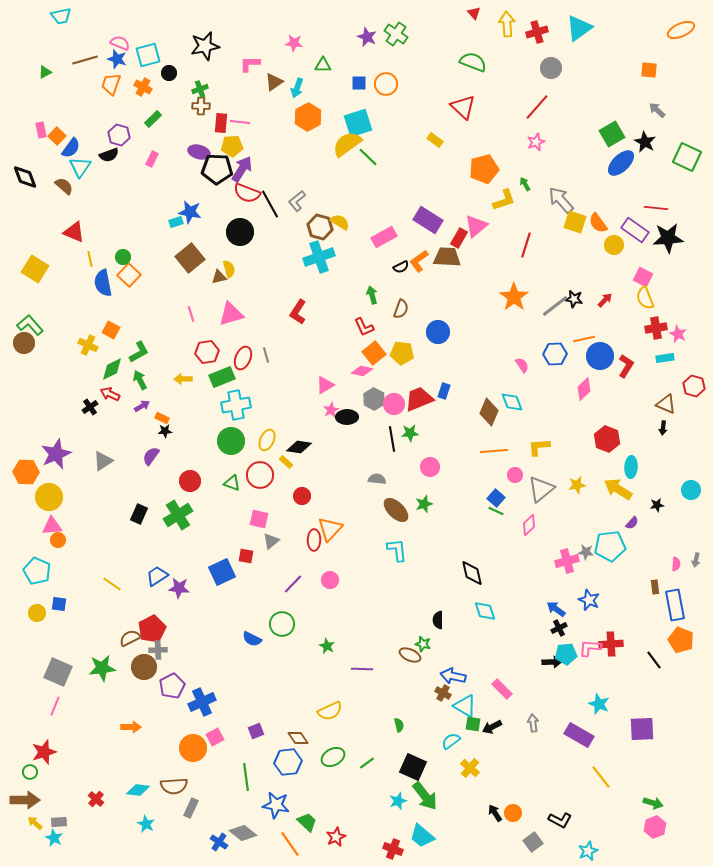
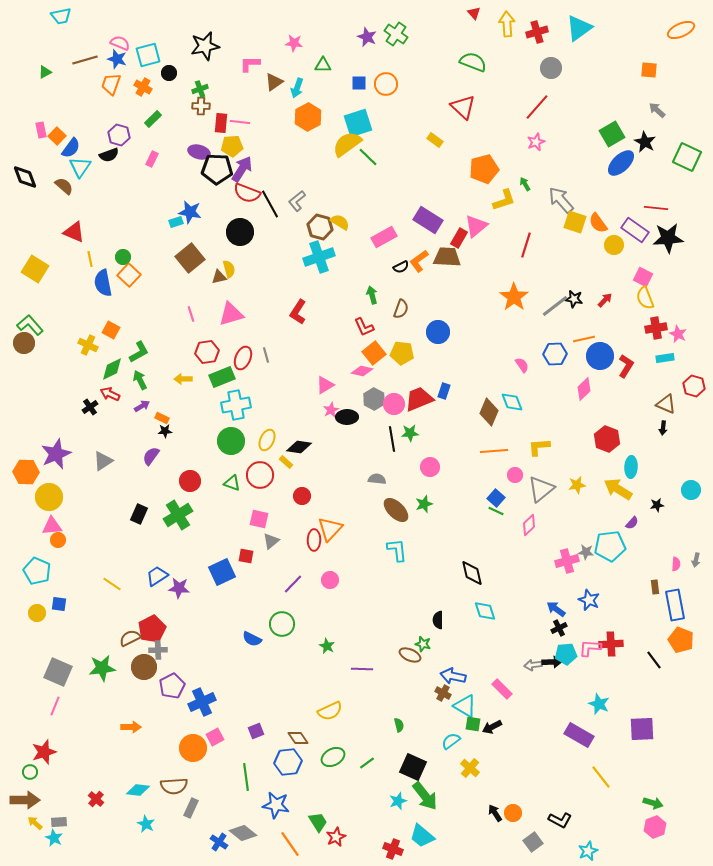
gray arrow at (533, 723): moved 58 px up; rotated 90 degrees counterclockwise
green trapezoid at (307, 822): moved 11 px right; rotated 15 degrees clockwise
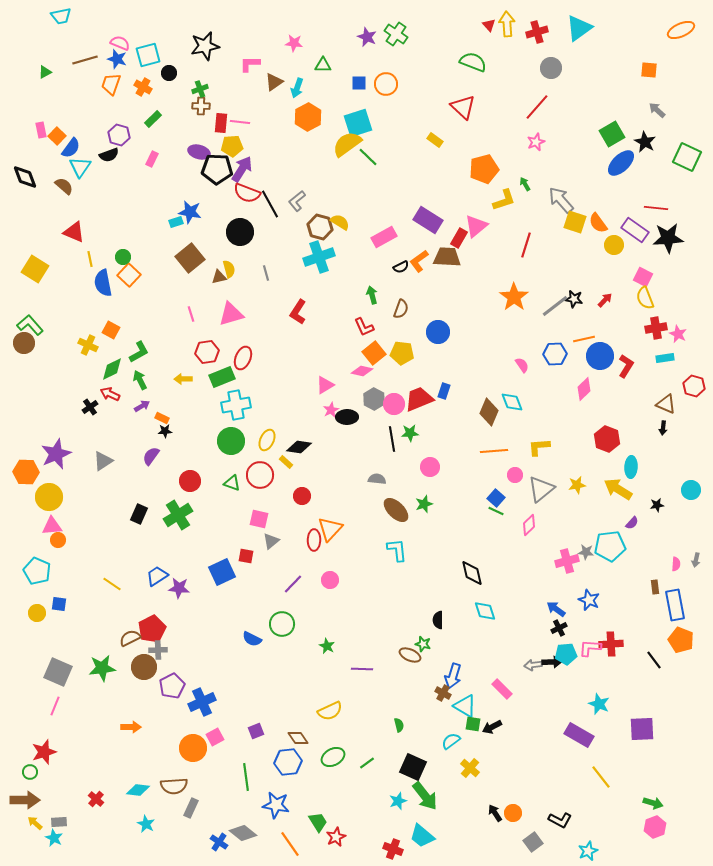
red triangle at (474, 13): moved 15 px right, 12 px down
gray line at (266, 355): moved 82 px up
blue arrow at (453, 676): rotated 85 degrees counterclockwise
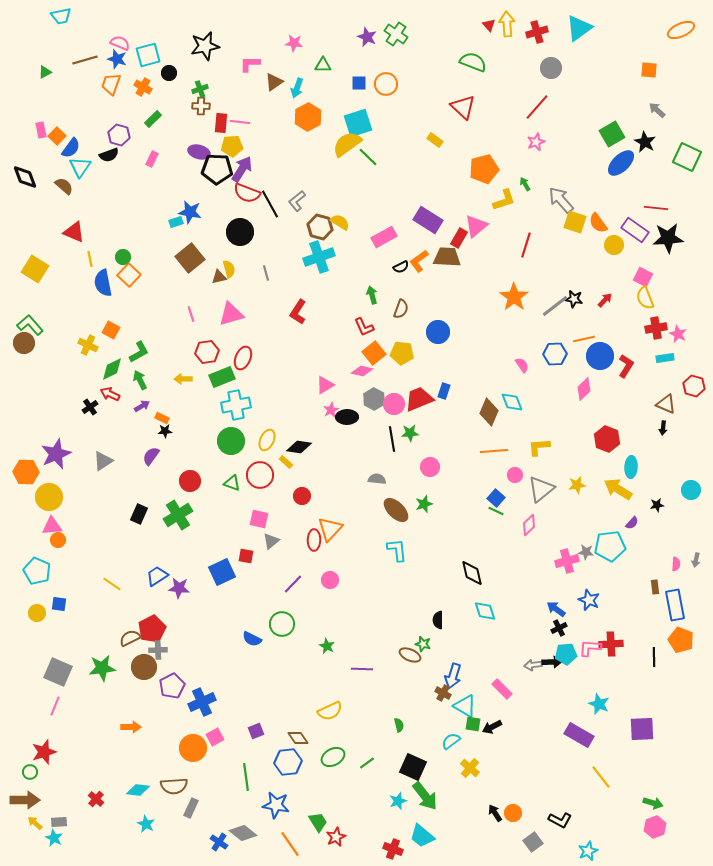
black line at (654, 660): moved 3 px up; rotated 36 degrees clockwise
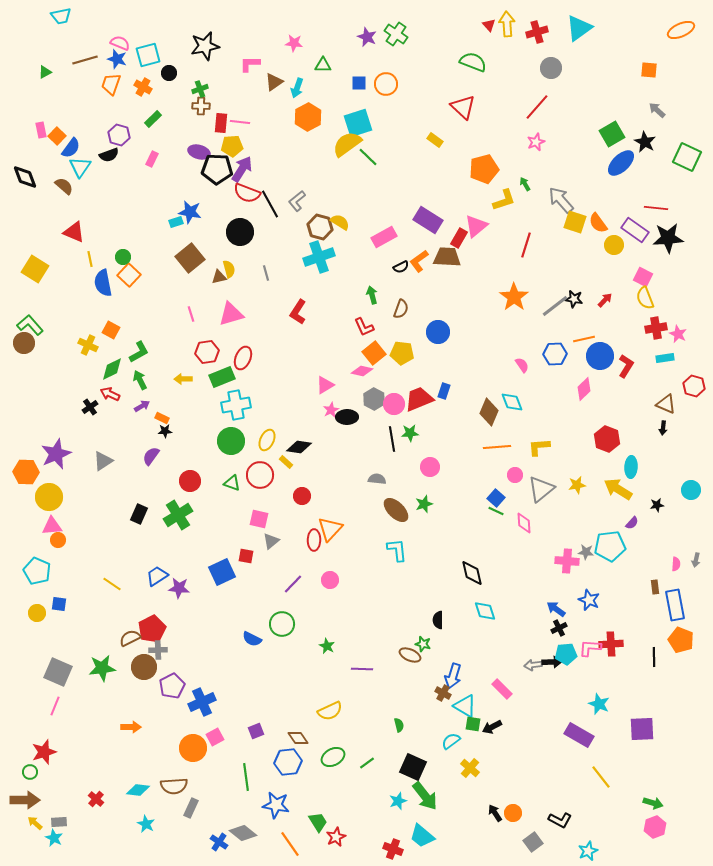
orange line at (494, 451): moved 3 px right, 4 px up
pink diamond at (529, 525): moved 5 px left, 2 px up; rotated 50 degrees counterclockwise
pink cross at (567, 561): rotated 20 degrees clockwise
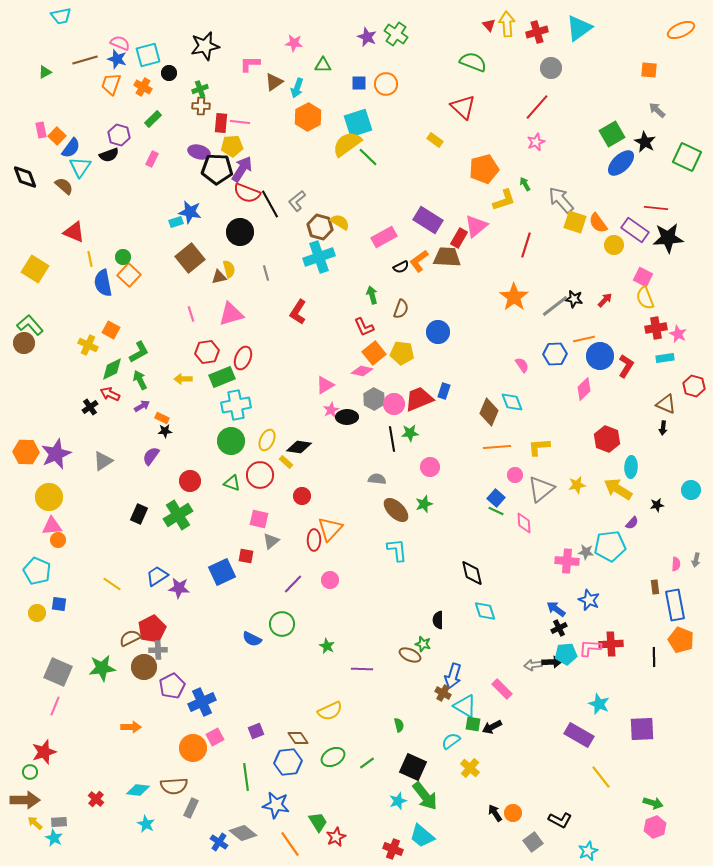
orange hexagon at (26, 472): moved 20 px up
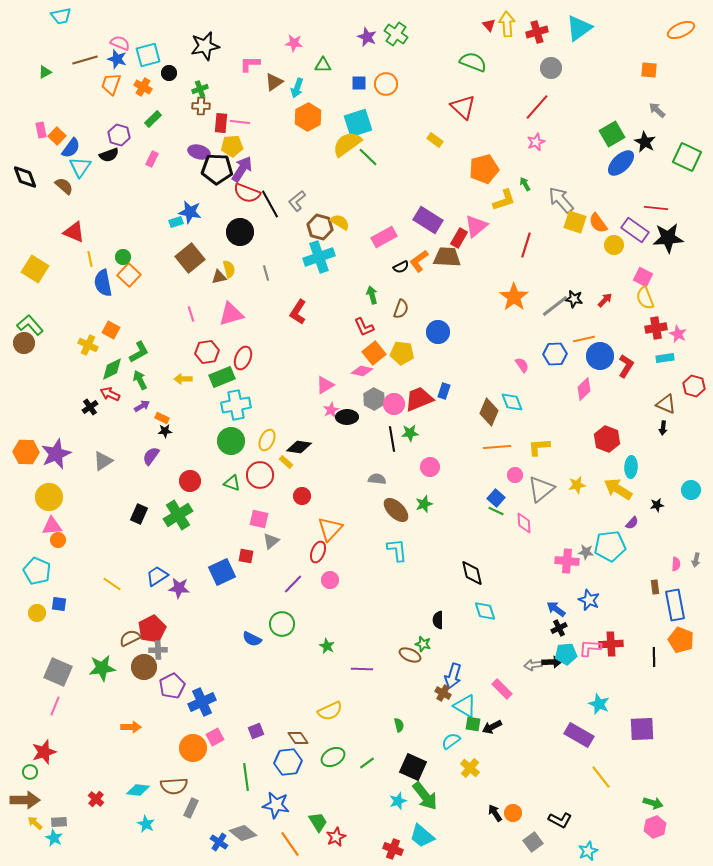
red ellipse at (314, 540): moved 4 px right, 12 px down; rotated 20 degrees clockwise
